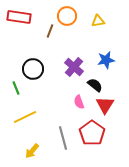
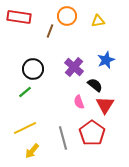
blue star: rotated 12 degrees counterclockwise
green line: moved 9 px right, 4 px down; rotated 72 degrees clockwise
yellow line: moved 11 px down
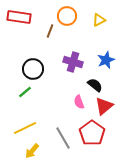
yellow triangle: moved 1 px right, 1 px up; rotated 16 degrees counterclockwise
purple cross: moved 1 px left, 5 px up; rotated 24 degrees counterclockwise
red triangle: moved 1 px left, 1 px down; rotated 18 degrees clockwise
gray line: rotated 15 degrees counterclockwise
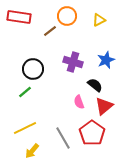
brown line: rotated 32 degrees clockwise
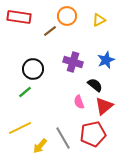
yellow line: moved 5 px left
red pentagon: moved 1 px right, 1 px down; rotated 25 degrees clockwise
yellow arrow: moved 8 px right, 5 px up
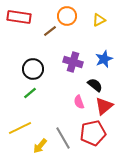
blue star: moved 2 px left, 1 px up
green line: moved 5 px right, 1 px down
red pentagon: moved 1 px up
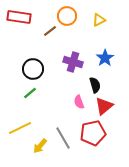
blue star: moved 1 px right, 1 px up; rotated 12 degrees counterclockwise
black semicircle: rotated 35 degrees clockwise
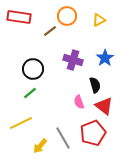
purple cross: moved 2 px up
red triangle: rotated 42 degrees counterclockwise
yellow line: moved 1 px right, 5 px up
red pentagon: rotated 10 degrees counterclockwise
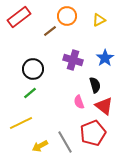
red rectangle: rotated 45 degrees counterclockwise
gray line: moved 2 px right, 4 px down
yellow arrow: rotated 21 degrees clockwise
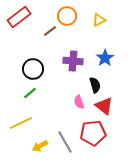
purple cross: moved 1 px down; rotated 12 degrees counterclockwise
red pentagon: rotated 15 degrees clockwise
